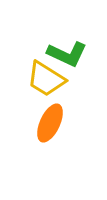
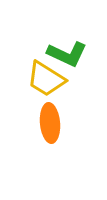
orange ellipse: rotated 30 degrees counterclockwise
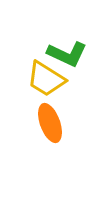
orange ellipse: rotated 15 degrees counterclockwise
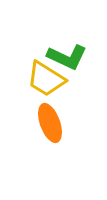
green L-shape: moved 3 px down
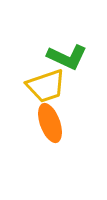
yellow trapezoid: moved 7 px down; rotated 51 degrees counterclockwise
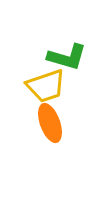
green L-shape: rotated 9 degrees counterclockwise
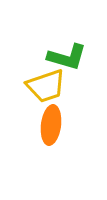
orange ellipse: moved 1 px right, 2 px down; rotated 27 degrees clockwise
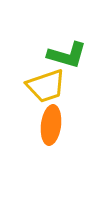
green L-shape: moved 2 px up
